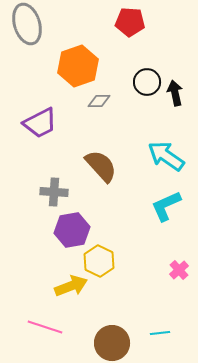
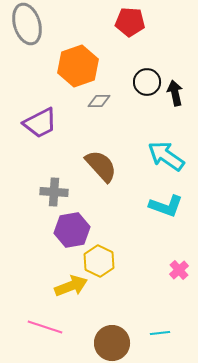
cyan L-shape: rotated 136 degrees counterclockwise
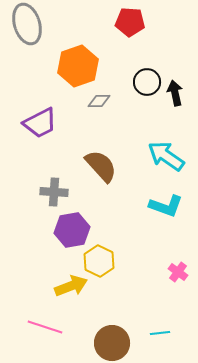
pink cross: moved 1 px left, 2 px down; rotated 12 degrees counterclockwise
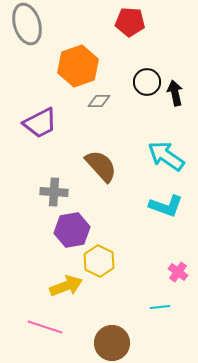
yellow arrow: moved 5 px left
cyan line: moved 26 px up
